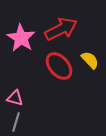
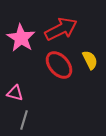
yellow semicircle: rotated 18 degrees clockwise
red ellipse: moved 1 px up
pink triangle: moved 5 px up
gray line: moved 8 px right, 2 px up
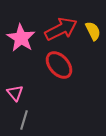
yellow semicircle: moved 3 px right, 29 px up
pink triangle: rotated 36 degrees clockwise
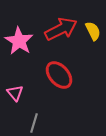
pink star: moved 2 px left, 3 px down
red ellipse: moved 10 px down
gray line: moved 10 px right, 3 px down
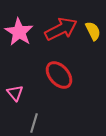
pink star: moved 9 px up
